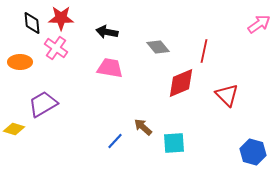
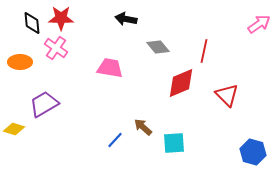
black arrow: moved 19 px right, 13 px up
purple trapezoid: moved 1 px right
blue line: moved 1 px up
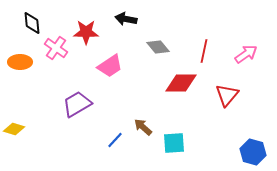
red star: moved 25 px right, 14 px down
pink arrow: moved 13 px left, 30 px down
pink trapezoid: moved 2 px up; rotated 136 degrees clockwise
red diamond: rotated 24 degrees clockwise
red triangle: rotated 25 degrees clockwise
purple trapezoid: moved 33 px right
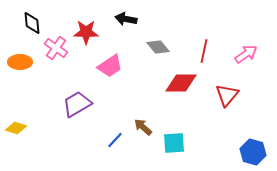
yellow diamond: moved 2 px right, 1 px up
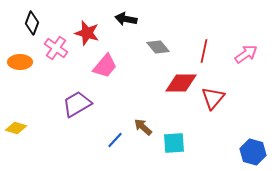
black diamond: rotated 25 degrees clockwise
red star: moved 1 px right, 1 px down; rotated 15 degrees clockwise
pink trapezoid: moved 5 px left; rotated 16 degrees counterclockwise
red triangle: moved 14 px left, 3 px down
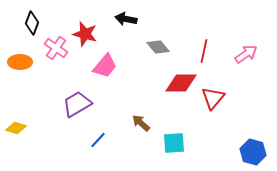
red star: moved 2 px left, 1 px down
brown arrow: moved 2 px left, 4 px up
blue line: moved 17 px left
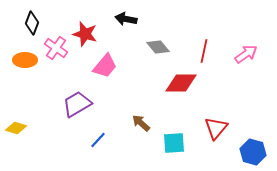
orange ellipse: moved 5 px right, 2 px up
red triangle: moved 3 px right, 30 px down
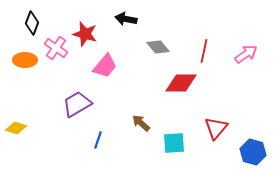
blue line: rotated 24 degrees counterclockwise
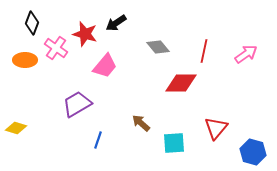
black arrow: moved 10 px left, 4 px down; rotated 45 degrees counterclockwise
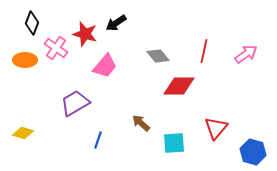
gray diamond: moved 9 px down
red diamond: moved 2 px left, 3 px down
purple trapezoid: moved 2 px left, 1 px up
yellow diamond: moved 7 px right, 5 px down
